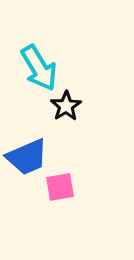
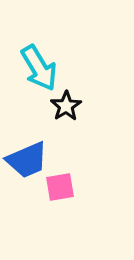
blue trapezoid: moved 3 px down
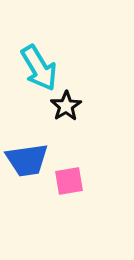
blue trapezoid: rotated 15 degrees clockwise
pink square: moved 9 px right, 6 px up
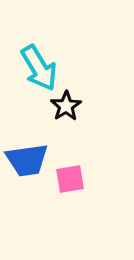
pink square: moved 1 px right, 2 px up
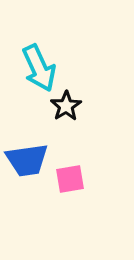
cyan arrow: rotated 6 degrees clockwise
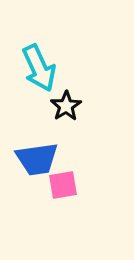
blue trapezoid: moved 10 px right, 1 px up
pink square: moved 7 px left, 6 px down
